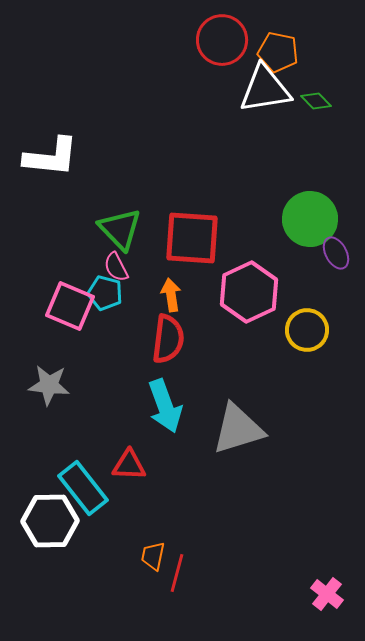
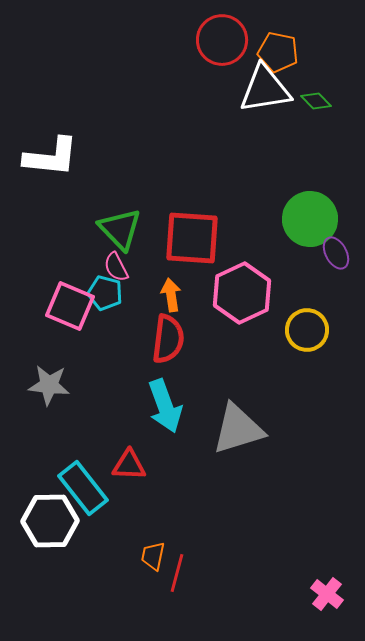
pink hexagon: moved 7 px left, 1 px down
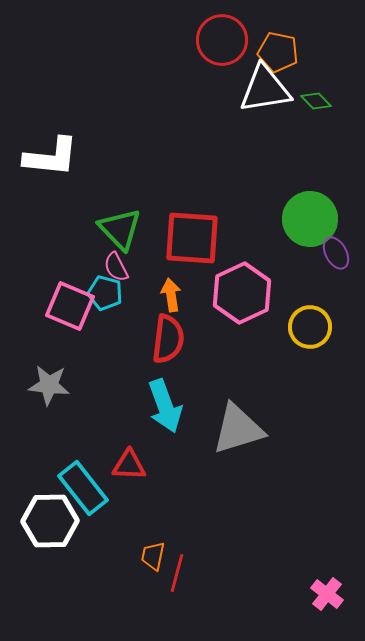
yellow circle: moved 3 px right, 3 px up
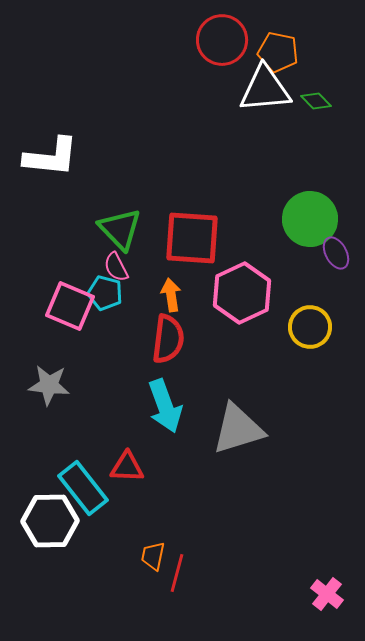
white triangle: rotated 4 degrees clockwise
red triangle: moved 2 px left, 2 px down
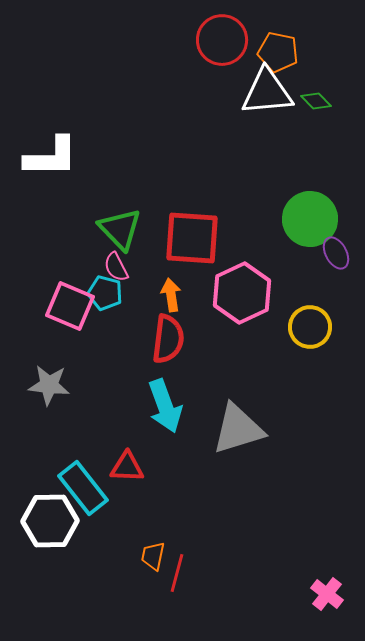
white triangle: moved 2 px right, 3 px down
white L-shape: rotated 6 degrees counterclockwise
